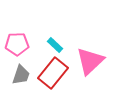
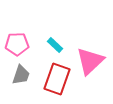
red rectangle: moved 4 px right, 6 px down; rotated 20 degrees counterclockwise
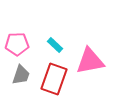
pink triangle: rotated 32 degrees clockwise
red rectangle: moved 3 px left
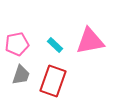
pink pentagon: rotated 10 degrees counterclockwise
pink triangle: moved 20 px up
red rectangle: moved 1 px left, 2 px down
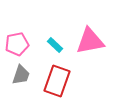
red rectangle: moved 4 px right
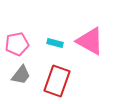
pink triangle: rotated 40 degrees clockwise
cyan rectangle: moved 2 px up; rotated 28 degrees counterclockwise
gray trapezoid: rotated 20 degrees clockwise
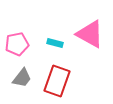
pink triangle: moved 7 px up
gray trapezoid: moved 1 px right, 3 px down
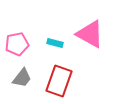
red rectangle: moved 2 px right
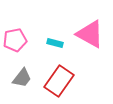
pink pentagon: moved 2 px left, 4 px up
red rectangle: rotated 16 degrees clockwise
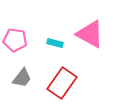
pink pentagon: rotated 20 degrees clockwise
red rectangle: moved 3 px right, 2 px down
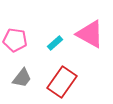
cyan rectangle: rotated 56 degrees counterclockwise
red rectangle: moved 1 px up
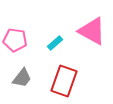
pink triangle: moved 2 px right, 3 px up
red rectangle: moved 2 px right, 1 px up; rotated 16 degrees counterclockwise
